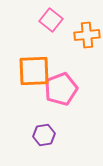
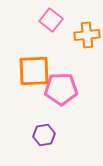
pink pentagon: rotated 20 degrees clockwise
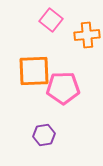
pink pentagon: moved 2 px right, 1 px up
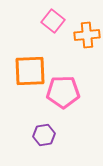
pink square: moved 2 px right, 1 px down
orange square: moved 4 px left
pink pentagon: moved 4 px down
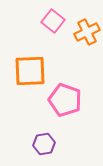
orange cross: moved 3 px up; rotated 20 degrees counterclockwise
pink pentagon: moved 2 px right, 8 px down; rotated 20 degrees clockwise
purple hexagon: moved 9 px down
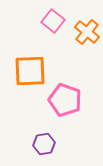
orange cross: rotated 25 degrees counterclockwise
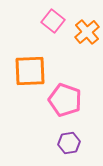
orange cross: rotated 10 degrees clockwise
purple hexagon: moved 25 px right, 1 px up
